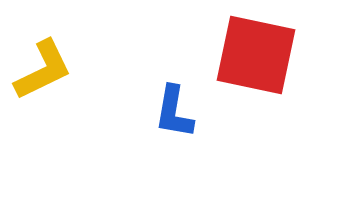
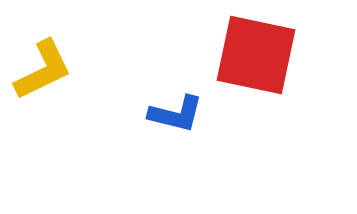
blue L-shape: moved 2 px right, 2 px down; rotated 86 degrees counterclockwise
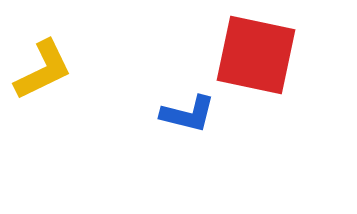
blue L-shape: moved 12 px right
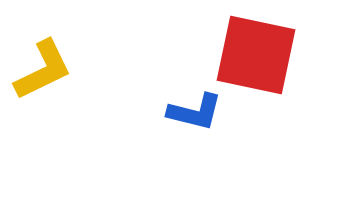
blue L-shape: moved 7 px right, 2 px up
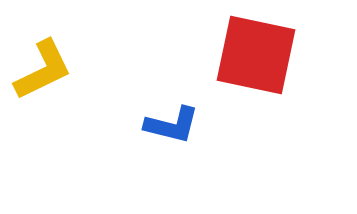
blue L-shape: moved 23 px left, 13 px down
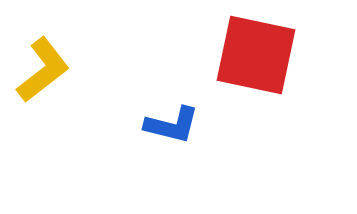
yellow L-shape: rotated 12 degrees counterclockwise
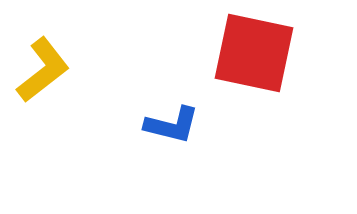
red square: moved 2 px left, 2 px up
